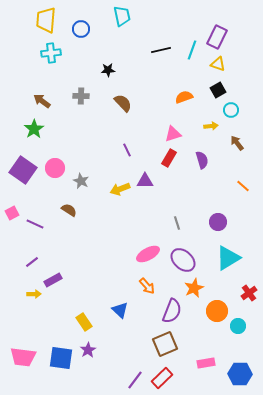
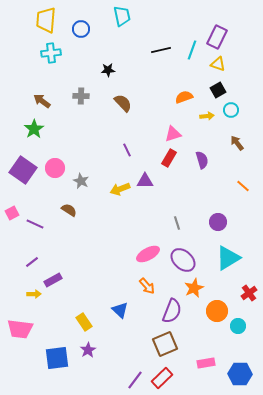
yellow arrow at (211, 126): moved 4 px left, 10 px up
pink trapezoid at (23, 357): moved 3 px left, 28 px up
blue square at (61, 358): moved 4 px left; rotated 15 degrees counterclockwise
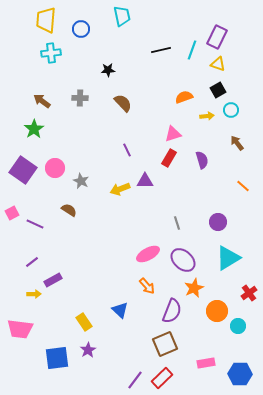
gray cross at (81, 96): moved 1 px left, 2 px down
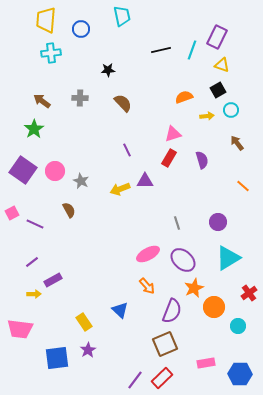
yellow triangle at (218, 64): moved 4 px right, 1 px down
pink circle at (55, 168): moved 3 px down
brown semicircle at (69, 210): rotated 28 degrees clockwise
orange circle at (217, 311): moved 3 px left, 4 px up
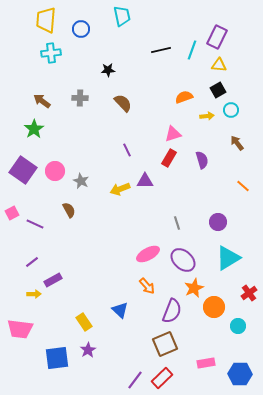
yellow triangle at (222, 65): moved 3 px left; rotated 14 degrees counterclockwise
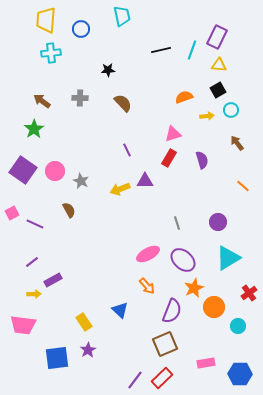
pink trapezoid at (20, 329): moved 3 px right, 4 px up
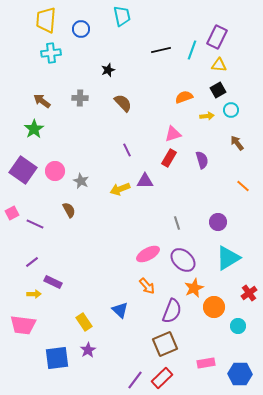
black star at (108, 70): rotated 16 degrees counterclockwise
purple rectangle at (53, 280): moved 2 px down; rotated 54 degrees clockwise
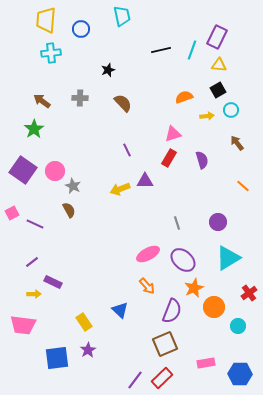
gray star at (81, 181): moved 8 px left, 5 px down
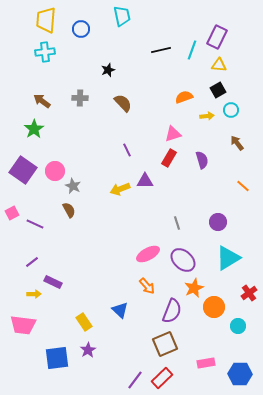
cyan cross at (51, 53): moved 6 px left, 1 px up
